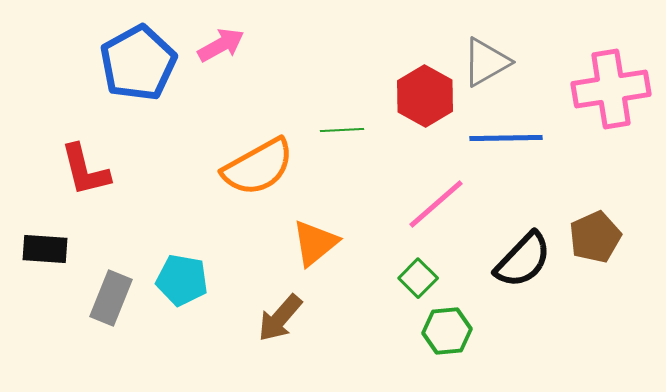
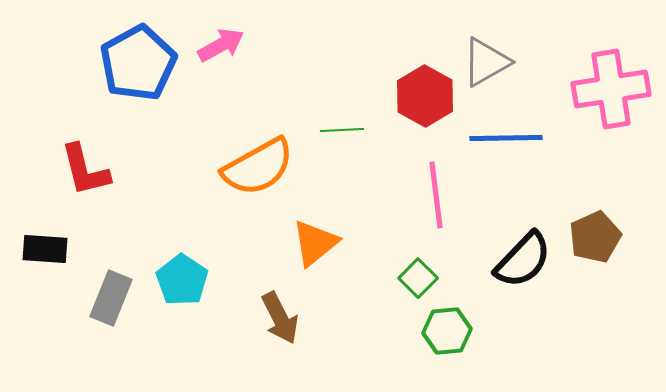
pink line: moved 9 px up; rotated 56 degrees counterclockwise
cyan pentagon: rotated 24 degrees clockwise
brown arrow: rotated 68 degrees counterclockwise
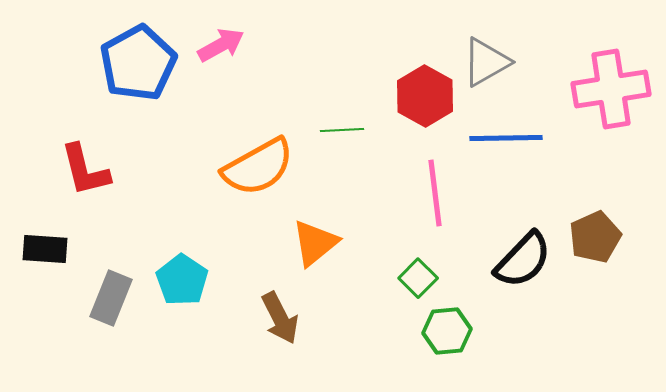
pink line: moved 1 px left, 2 px up
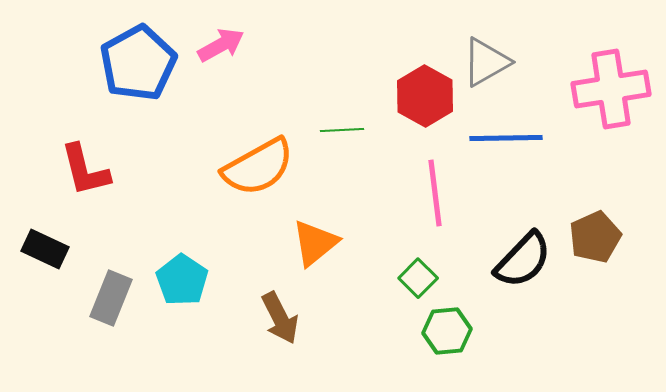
black rectangle: rotated 21 degrees clockwise
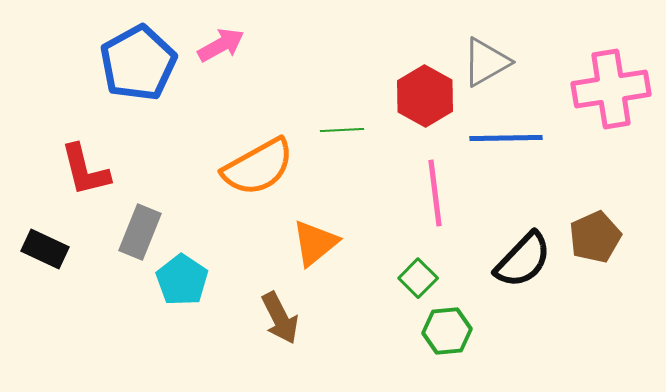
gray rectangle: moved 29 px right, 66 px up
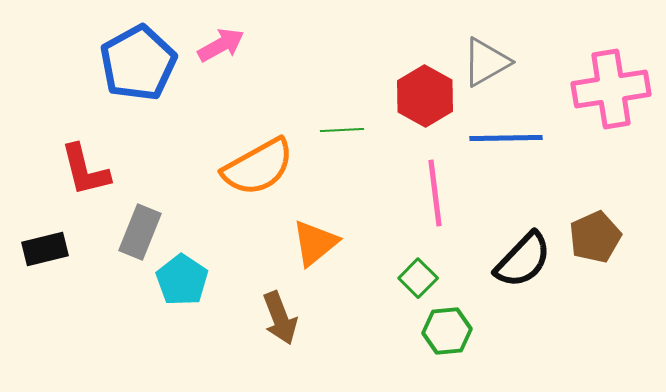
black rectangle: rotated 39 degrees counterclockwise
brown arrow: rotated 6 degrees clockwise
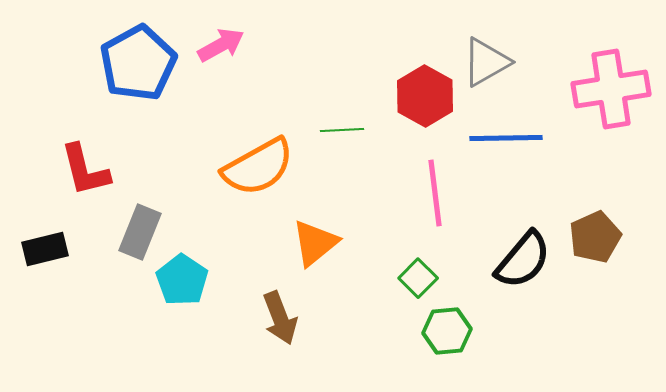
black semicircle: rotated 4 degrees counterclockwise
